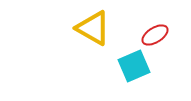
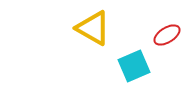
red ellipse: moved 12 px right
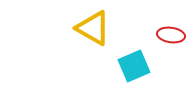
red ellipse: moved 4 px right; rotated 40 degrees clockwise
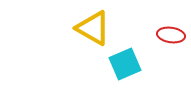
cyan square: moved 9 px left, 2 px up
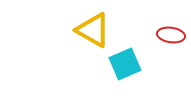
yellow triangle: moved 2 px down
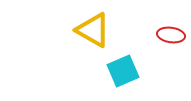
cyan square: moved 2 px left, 7 px down
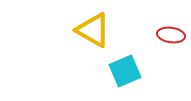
cyan square: moved 2 px right
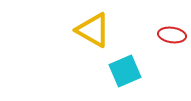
red ellipse: moved 1 px right
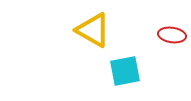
cyan square: rotated 12 degrees clockwise
